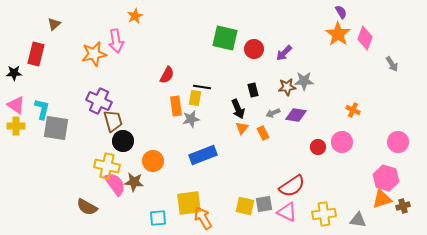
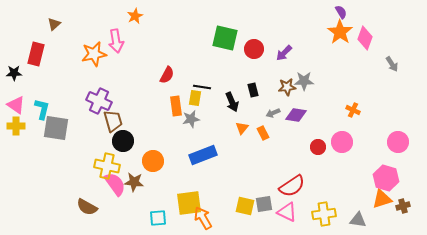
orange star at (338, 34): moved 2 px right, 2 px up
black arrow at (238, 109): moved 6 px left, 7 px up
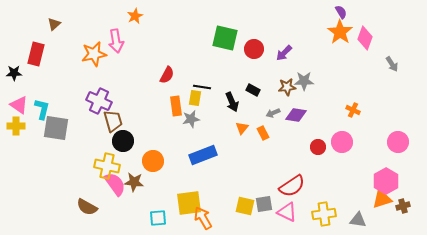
black rectangle at (253, 90): rotated 48 degrees counterclockwise
pink triangle at (16, 105): moved 3 px right
pink hexagon at (386, 178): moved 3 px down; rotated 15 degrees clockwise
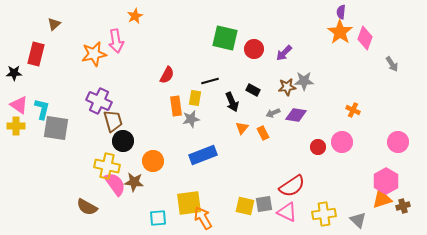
purple semicircle at (341, 12): rotated 144 degrees counterclockwise
black line at (202, 87): moved 8 px right, 6 px up; rotated 24 degrees counterclockwise
gray triangle at (358, 220): rotated 36 degrees clockwise
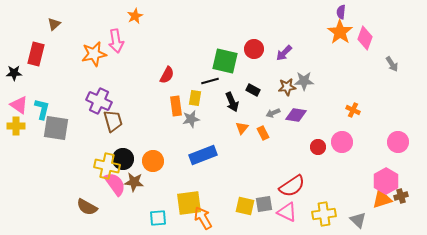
green square at (225, 38): moved 23 px down
black circle at (123, 141): moved 18 px down
brown cross at (403, 206): moved 2 px left, 10 px up
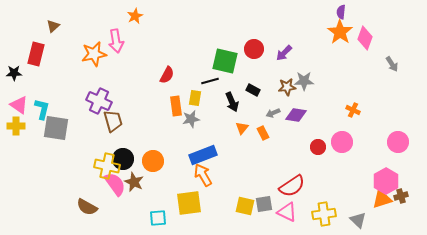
brown triangle at (54, 24): moved 1 px left, 2 px down
brown star at (134, 182): rotated 18 degrees clockwise
orange arrow at (203, 218): moved 43 px up
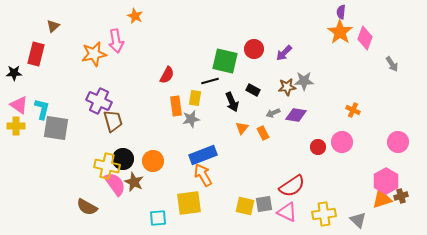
orange star at (135, 16): rotated 21 degrees counterclockwise
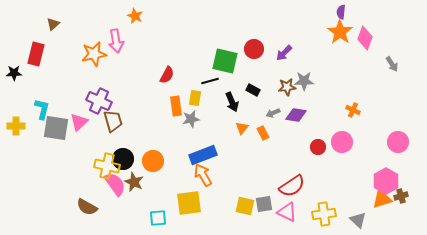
brown triangle at (53, 26): moved 2 px up
pink triangle at (19, 105): moved 60 px right, 17 px down; rotated 42 degrees clockwise
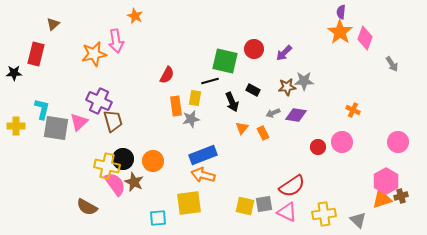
orange arrow at (203, 175): rotated 45 degrees counterclockwise
